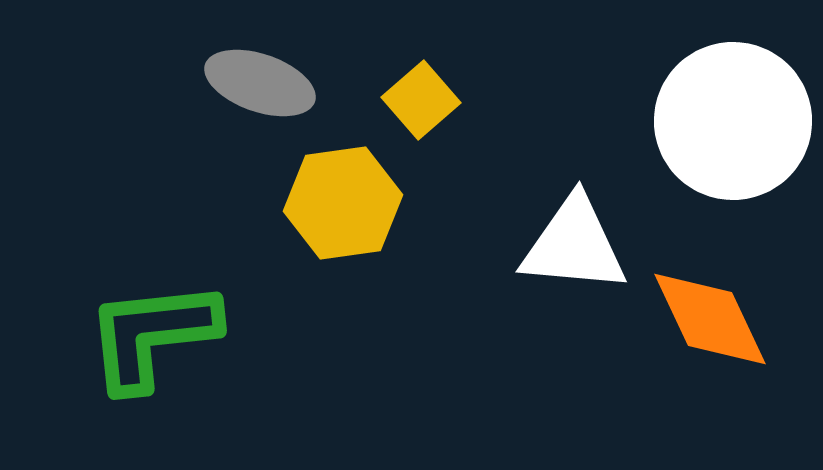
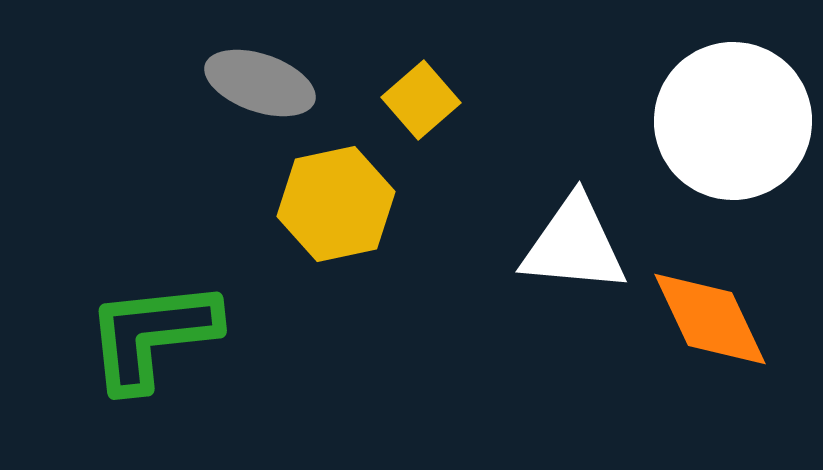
yellow hexagon: moved 7 px left, 1 px down; rotated 4 degrees counterclockwise
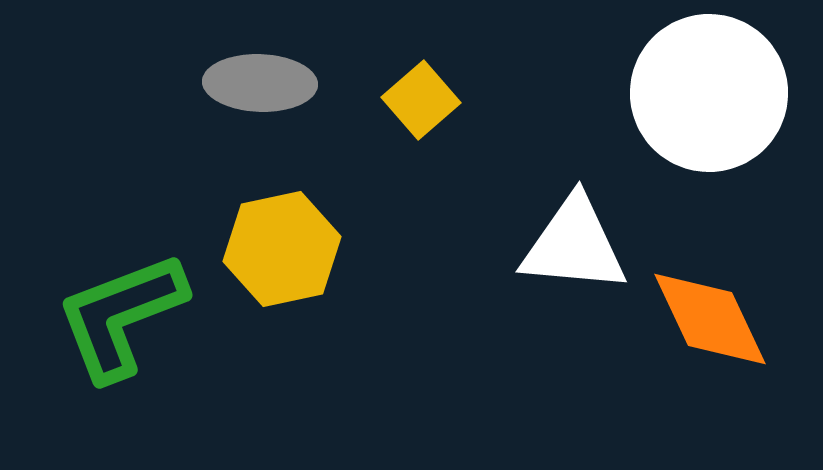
gray ellipse: rotated 17 degrees counterclockwise
white circle: moved 24 px left, 28 px up
yellow hexagon: moved 54 px left, 45 px down
green L-shape: moved 31 px left, 19 px up; rotated 15 degrees counterclockwise
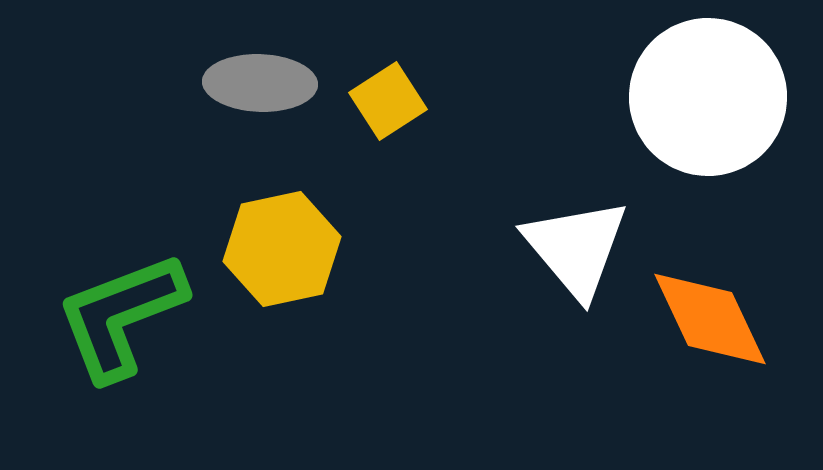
white circle: moved 1 px left, 4 px down
yellow square: moved 33 px left, 1 px down; rotated 8 degrees clockwise
white triangle: moved 2 px right, 3 px down; rotated 45 degrees clockwise
